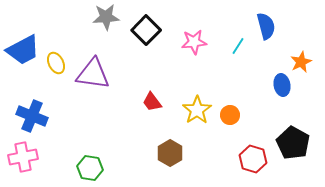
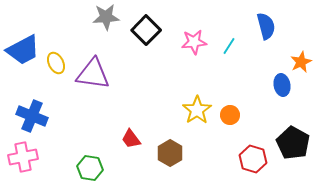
cyan line: moved 9 px left
red trapezoid: moved 21 px left, 37 px down
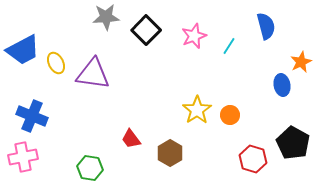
pink star: moved 6 px up; rotated 15 degrees counterclockwise
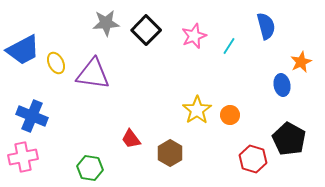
gray star: moved 6 px down
black pentagon: moved 4 px left, 4 px up
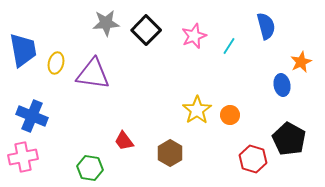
blue trapezoid: rotated 72 degrees counterclockwise
yellow ellipse: rotated 40 degrees clockwise
red trapezoid: moved 7 px left, 2 px down
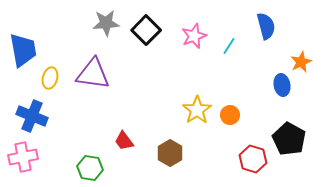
yellow ellipse: moved 6 px left, 15 px down
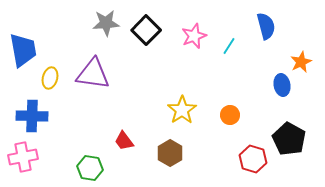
yellow star: moved 15 px left
blue cross: rotated 20 degrees counterclockwise
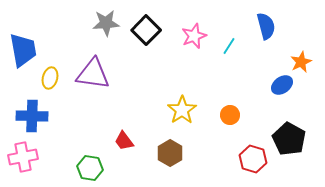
blue ellipse: rotated 65 degrees clockwise
